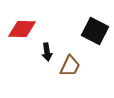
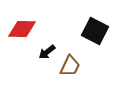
black arrow: rotated 60 degrees clockwise
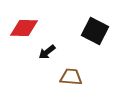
red diamond: moved 2 px right, 1 px up
brown trapezoid: moved 1 px right, 11 px down; rotated 110 degrees counterclockwise
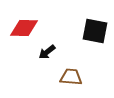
black square: rotated 16 degrees counterclockwise
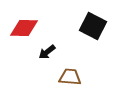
black square: moved 2 px left, 5 px up; rotated 16 degrees clockwise
brown trapezoid: moved 1 px left
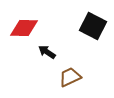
black arrow: rotated 72 degrees clockwise
brown trapezoid: rotated 30 degrees counterclockwise
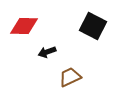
red diamond: moved 2 px up
black arrow: rotated 54 degrees counterclockwise
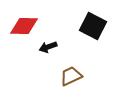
black arrow: moved 1 px right, 5 px up
brown trapezoid: moved 1 px right, 1 px up
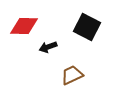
black square: moved 6 px left, 1 px down
brown trapezoid: moved 1 px right, 1 px up
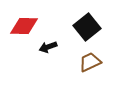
black square: rotated 24 degrees clockwise
brown trapezoid: moved 18 px right, 13 px up
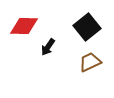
black arrow: rotated 36 degrees counterclockwise
